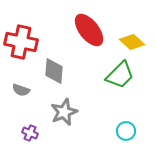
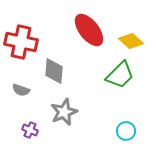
yellow diamond: moved 1 px left, 1 px up
purple cross: moved 3 px up
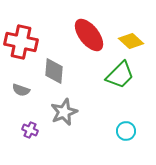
red ellipse: moved 5 px down
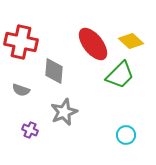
red ellipse: moved 4 px right, 9 px down
cyan circle: moved 4 px down
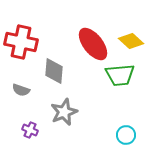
green trapezoid: rotated 40 degrees clockwise
